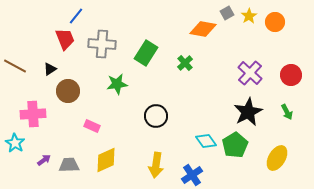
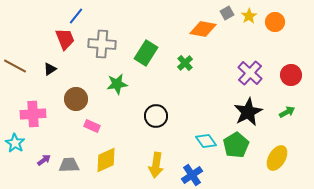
brown circle: moved 8 px right, 8 px down
green arrow: rotated 91 degrees counterclockwise
green pentagon: moved 1 px right
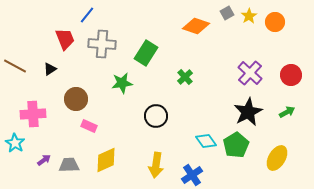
blue line: moved 11 px right, 1 px up
orange diamond: moved 7 px left, 3 px up; rotated 8 degrees clockwise
green cross: moved 14 px down
green star: moved 5 px right, 1 px up
pink rectangle: moved 3 px left
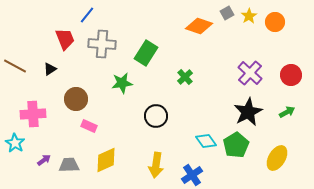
orange diamond: moved 3 px right
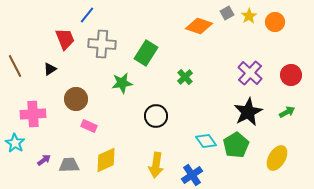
brown line: rotated 35 degrees clockwise
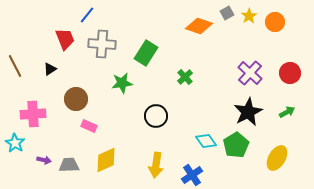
red circle: moved 1 px left, 2 px up
purple arrow: rotated 48 degrees clockwise
